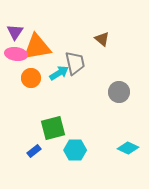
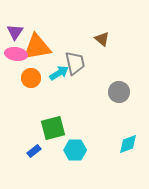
cyan diamond: moved 4 px up; rotated 45 degrees counterclockwise
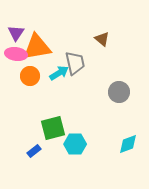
purple triangle: moved 1 px right, 1 px down
orange circle: moved 1 px left, 2 px up
cyan hexagon: moved 6 px up
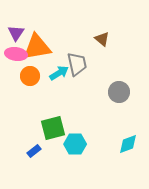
gray trapezoid: moved 2 px right, 1 px down
